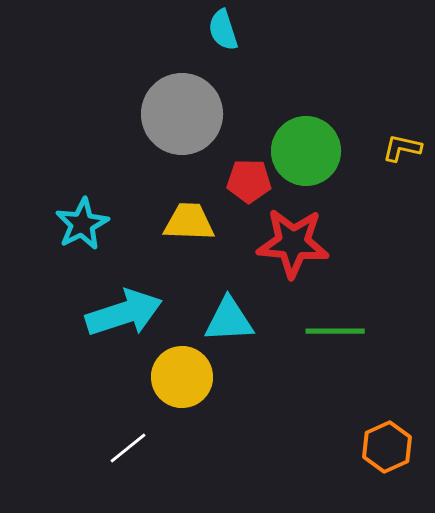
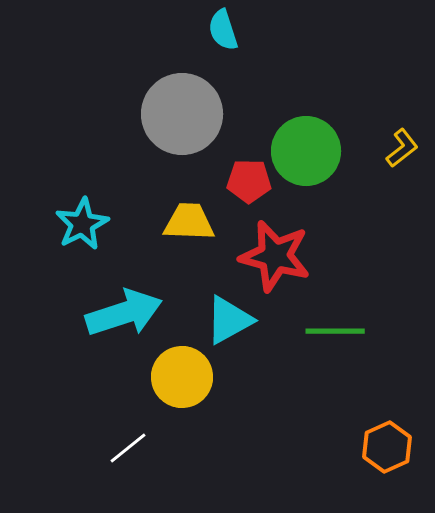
yellow L-shape: rotated 129 degrees clockwise
red star: moved 18 px left, 13 px down; rotated 10 degrees clockwise
cyan triangle: rotated 26 degrees counterclockwise
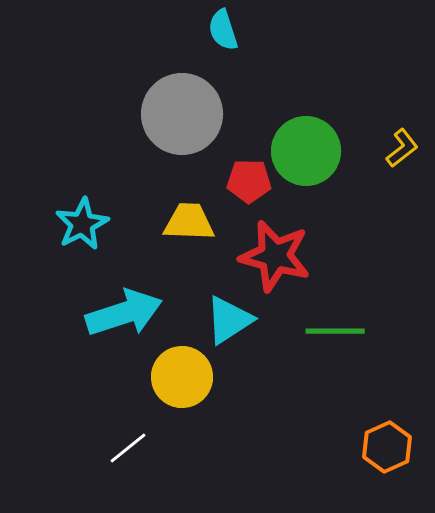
cyan triangle: rotated 4 degrees counterclockwise
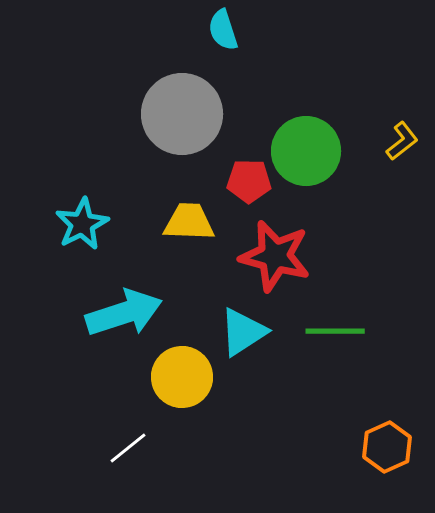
yellow L-shape: moved 7 px up
cyan triangle: moved 14 px right, 12 px down
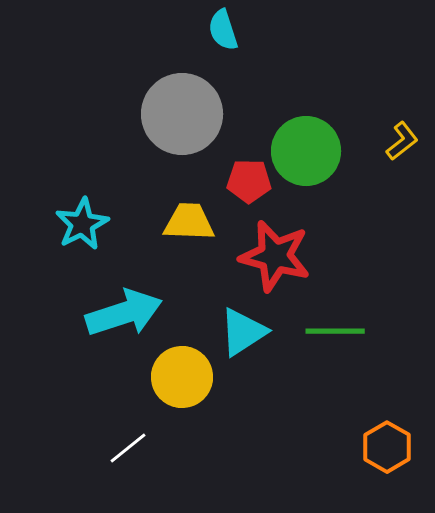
orange hexagon: rotated 6 degrees counterclockwise
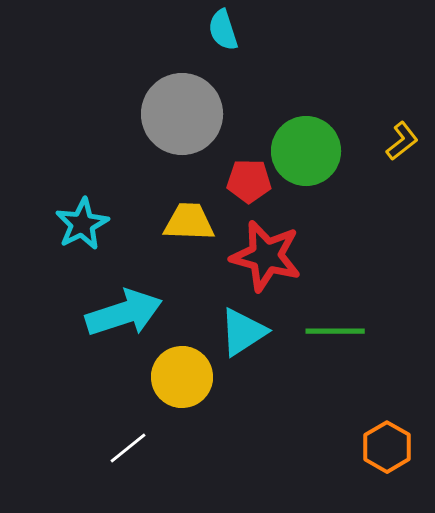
red star: moved 9 px left
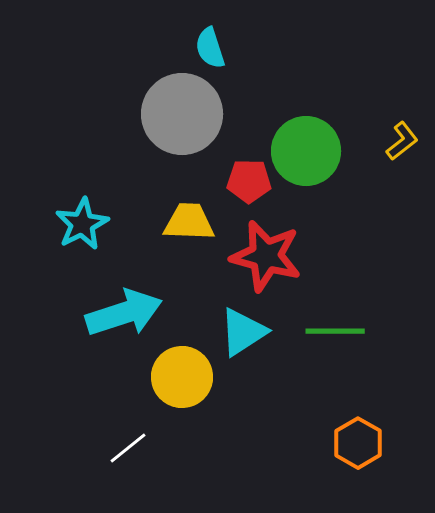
cyan semicircle: moved 13 px left, 18 px down
orange hexagon: moved 29 px left, 4 px up
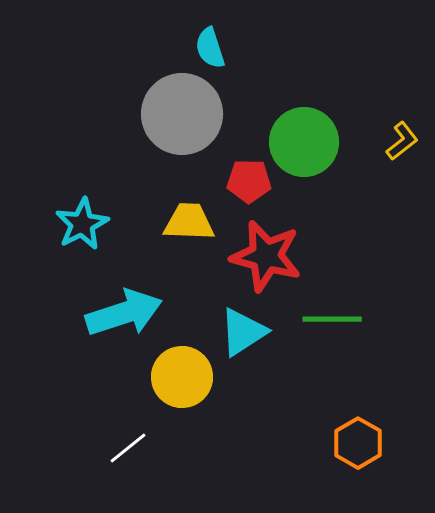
green circle: moved 2 px left, 9 px up
green line: moved 3 px left, 12 px up
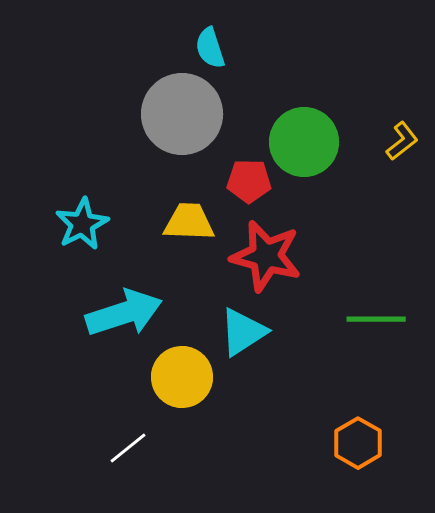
green line: moved 44 px right
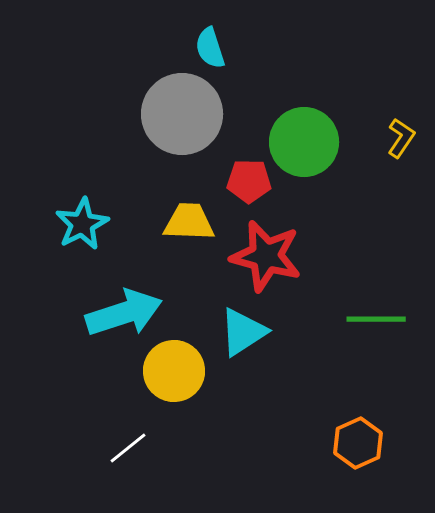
yellow L-shape: moved 1 px left, 3 px up; rotated 18 degrees counterclockwise
yellow circle: moved 8 px left, 6 px up
orange hexagon: rotated 6 degrees clockwise
